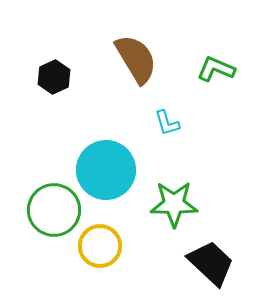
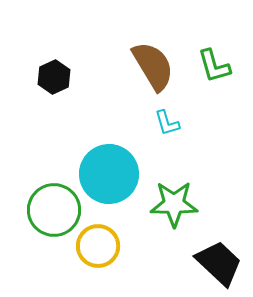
brown semicircle: moved 17 px right, 7 px down
green L-shape: moved 2 px left, 3 px up; rotated 129 degrees counterclockwise
cyan circle: moved 3 px right, 4 px down
yellow circle: moved 2 px left
black trapezoid: moved 8 px right
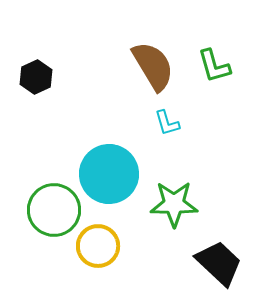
black hexagon: moved 18 px left
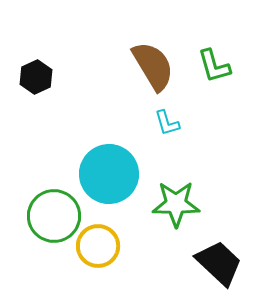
green star: moved 2 px right
green circle: moved 6 px down
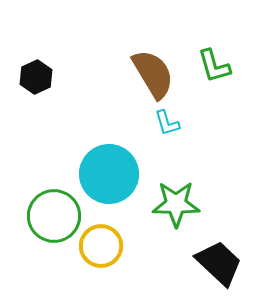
brown semicircle: moved 8 px down
yellow circle: moved 3 px right
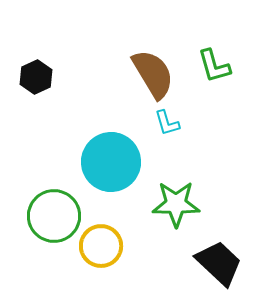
cyan circle: moved 2 px right, 12 px up
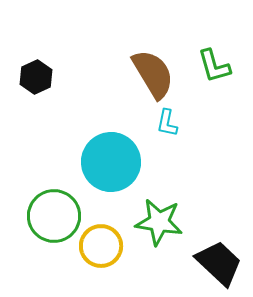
cyan L-shape: rotated 28 degrees clockwise
green star: moved 17 px left, 18 px down; rotated 9 degrees clockwise
